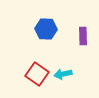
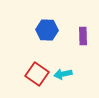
blue hexagon: moved 1 px right, 1 px down
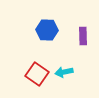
cyan arrow: moved 1 px right, 2 px up
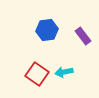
blue hexagon: rotated 10 degrees counterclockwise
purple rectangle: rotated 36 degrees counterclockwise
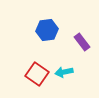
purple rectangle: moved 1 px left, 6 px down
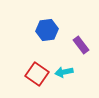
purple rectangle: moved 1 px left, 3 px down
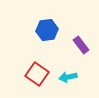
cyan arrow: moved 4 px right, 5 px down
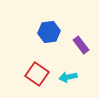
blue hexagon: moved 2 px right, 2 px down
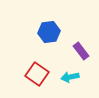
purple rectangle: moved 6 px down
cyan arrow: moved 2 px right
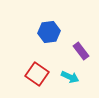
cyan arrow: rotated 144 degrees counterclockwise
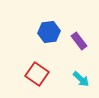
purple rectangle: moved 2 px left, 10 px up
cyan arrow: moved 11 px right, 2 px down; rotated 18 degrees clockwise
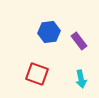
red square: rotated 15 degrees counterclockwise
cyan arrow: rotated 36 degrees clockwise
